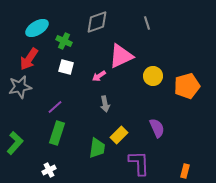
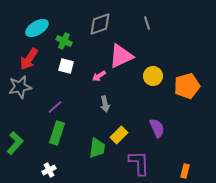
gray diamond: moved 3 px right, 2 px down
white square: moved 1 px up
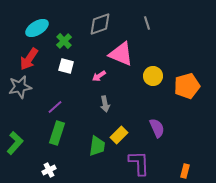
green cross: rotated 21 degrees clockwise
pink triangle: moved 2 px up; rotated 48 degrees clockwise
green trapezoid: moved 2 px up
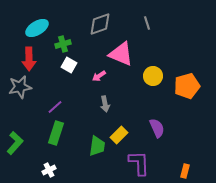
green cross: moved 1 px left, 3 px down; rotated 28 degrees clockwise
red arrow: rotated 35 degrees counterclockwise
white square: moved 3 px right, 1 px up; rotated 14 degrees clockwise
green rectangle: moved 1 px left
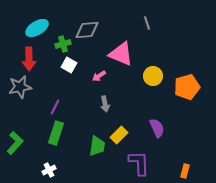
gray diamond: moved 13 px left, 6 px down; rotated 15 degrees clockwise
orange pentagon: moved 1 px down
purple line: rotated 21 degrees counterclockwise
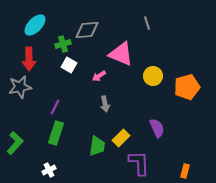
cyan ellipse: moved 2 px left, 3 px up; rotated 15 degrees counterclockwise
yellow rectangle: moved 2 px right, 3 px down
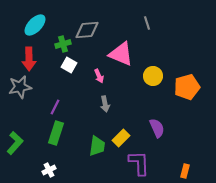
pink arrow: rotated 80 degrees counterclockwise
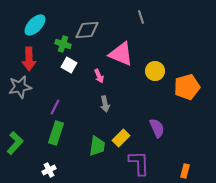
gray line: moved 6 px left, 6 px up
green cross: rotated 35 degrees clockwise
yellow circle: moved 2 px right, 5 px up
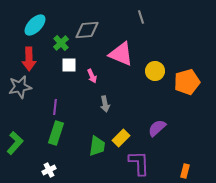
green cross: moved 2 px left, 1 px up; rotated 28 degrees clockwise
white square: rotated 28 degrees counterclockwise
pink arrow: moved 7 px left
orange pentagon: moved 5 px up
purple line: rotated 21 degrees counterclockwise
purple semicircle: rotated 108 degrees counterclockwise
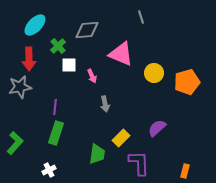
green cross: moved 3 px left, 3 px down
yellow circle: moved 1 px left, 2 px down
green trapezoid: moved 8 px down
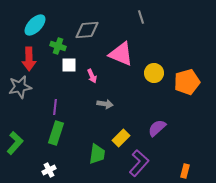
green cross: rotated 28 degrees counterclockwise
gray arrow: rotated 70 degrees counterclockwise
purple L-shape: rotated 44 degrees clockwise
